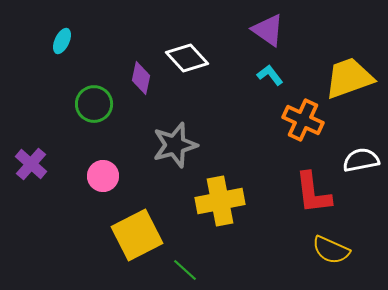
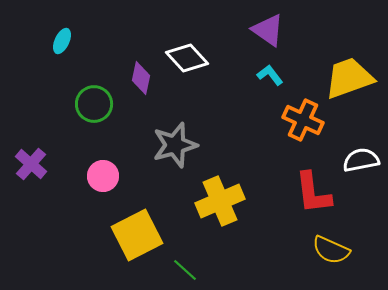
yellow cross: rotated 12 degrees counterclockwise
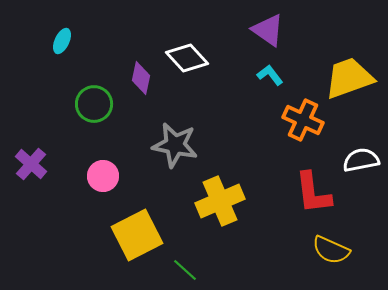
gray star: rotated 27 degrees clockwise
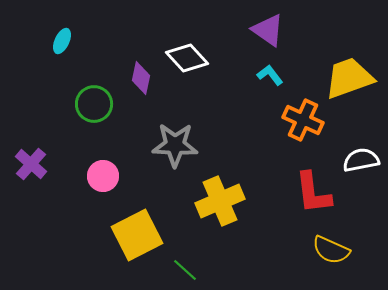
gray star: rotated 9 degrees counterclockwise
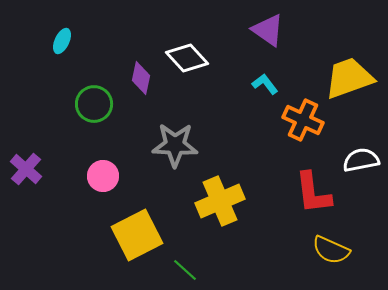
cyan L-shape: moved 5 px left, 9 px down
purple cross: moved 5 px left, 5 px down
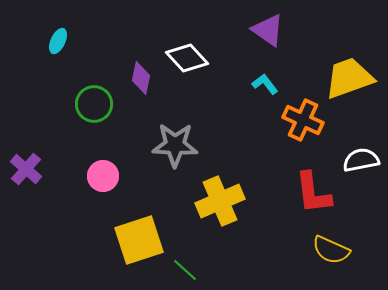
cyan ellipse: moved 4 px left
yellow square: moved 2 px right, 5 px down; rotated 9 degrees clockwise
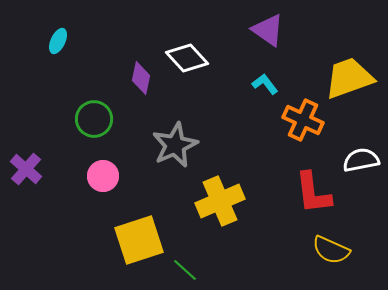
green circle: moved 15 px down
gray star: rotated 27 degrees counterclockwise
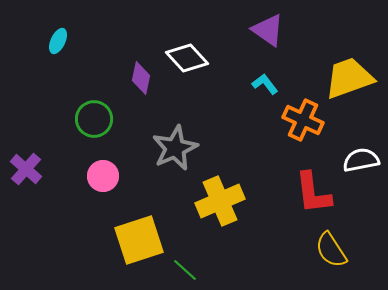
gray star: moved 3 px down
yellow semicircle: rotated 33 degrees clockwise
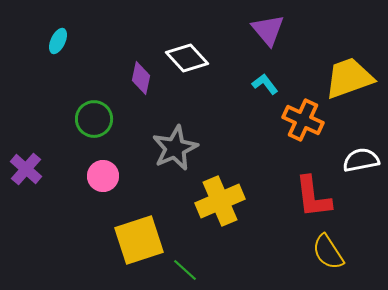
purple triangle: rotated 15 degrees clockwise
red L-shape: moved 4 px down
yellow semicircle: moved 3 px left, 2 px down
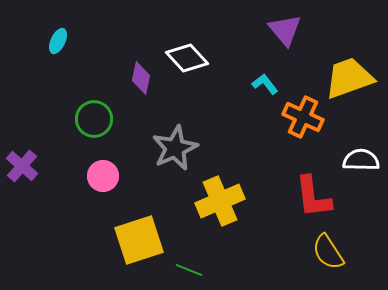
purple triangle: moved 17 px right
orange cross: moved 3 px up
white semicircle: rotated 12 degrees clockwise
purple cross: moved 4 px left, 3 px up
green line: moved 4 px right; rotated 20 degrees counterclockwise
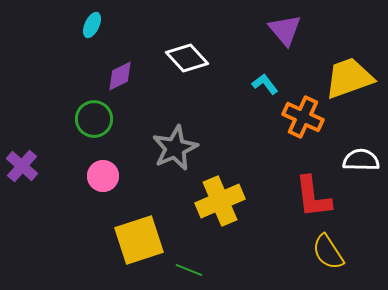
cyan ellipse: moved 34 px right, 16 px up
purple diamond: moved 21 px left, 2 px up; rotated 52 degrees clockwise
